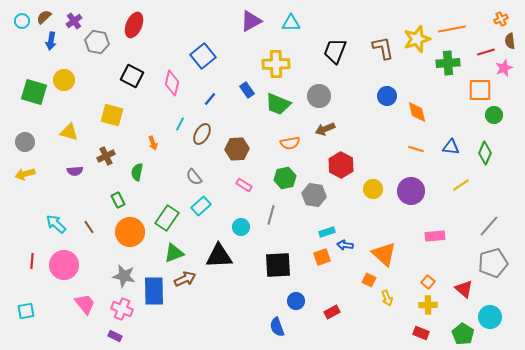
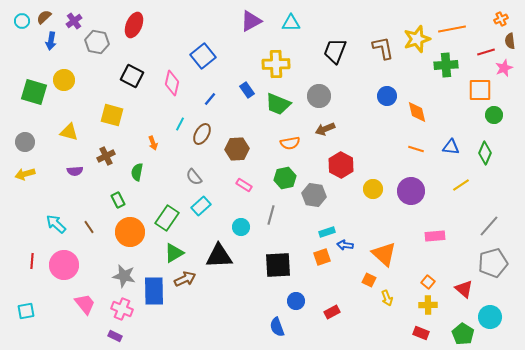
green cross at (448, 63): moved 2 px left, 2 px down
green triangle at (174, 253): rotated 10 degrees counterclockwise
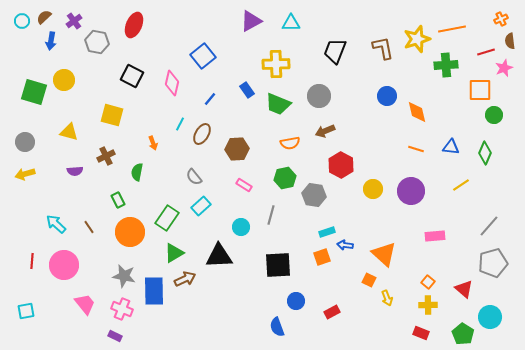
brown arrow at (325, 129): moved 2 px down
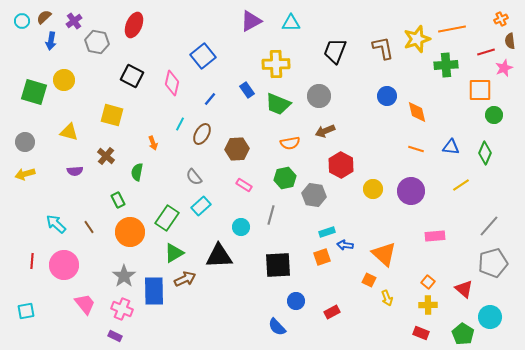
brown cross at (106, 156): rotated 24 degrees counterclockwise
gray star at (124, 276): rotated 25 degrees clockwise
blue semicircle at (277, 327): rotated 24 degrees counterclockwise
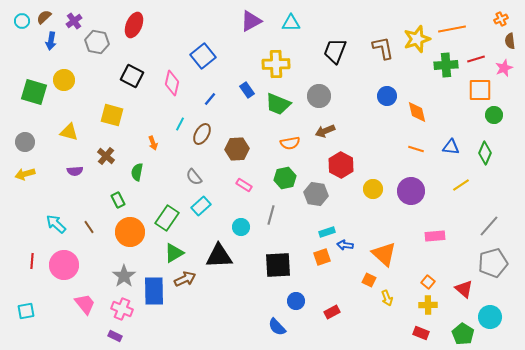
red line at (486, 52): moved 10 px left, 7 px down
gray hexagon at (314, 195): moved 2 px right, 1 px up
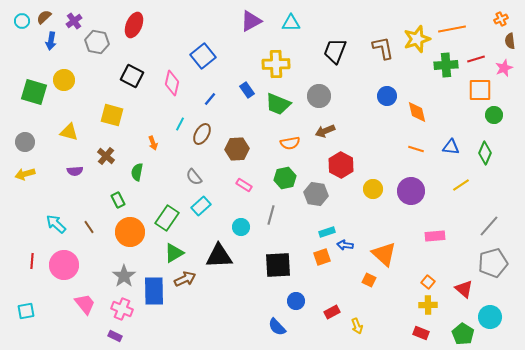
yellow arrow at (387, 298): moved 30 px left, 28 px down
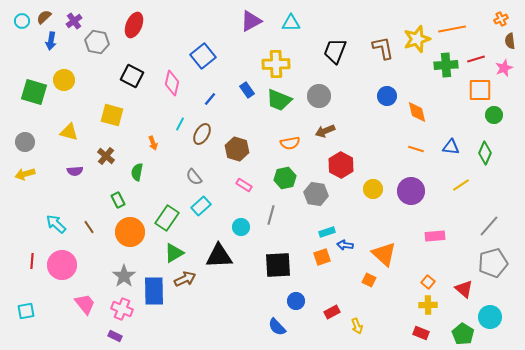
green trapezoid at (278, 104): moved 1 px right, 4 px up
brown hexagon at (237, 149): rotated 20 degrees clockwise
pink circle at (64, 265): moved 2 px left
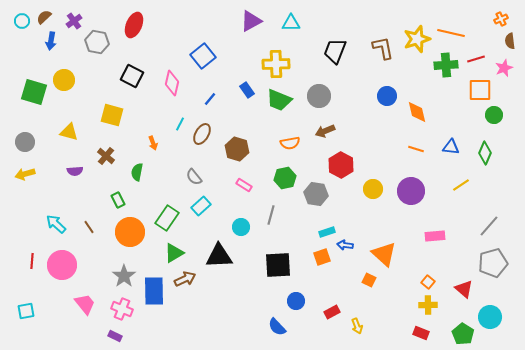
orange line at (452, 29): moved 1 px left, 4 px down; rotated 24 degrees clockwise
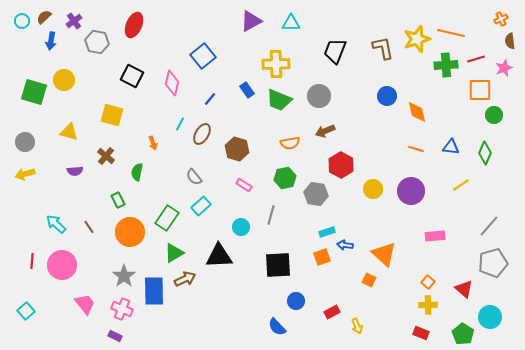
cyan square at (26, 311): rotated 30 degrees counterclockwise
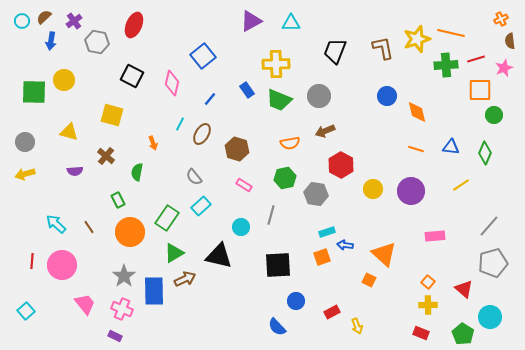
green square at (34, 92): rotated 16 degrees counterclockwise
black triangle at (219, 256): rotated 16 degrees clockwise
